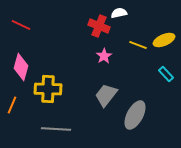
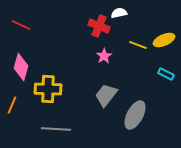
cyan rectangle: rotated 21 degrees counterclockwise
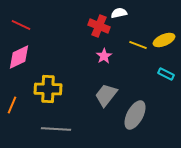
pink diamond: moved 2 px left, 10 px up; rotated 48 degrees clockwise
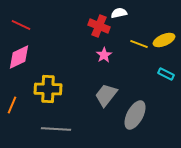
yellow line: moved 1 px right, 1 px up
pink star: moved 1 px up
